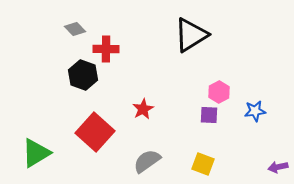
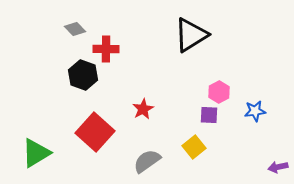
yellow square: moved 9 px left, 17 px up; rotated 30 degrees clockwise
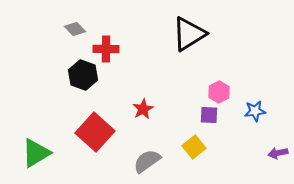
black triangle: moved 2 px left, 1 px up
purple arrow: moved 14 px up
